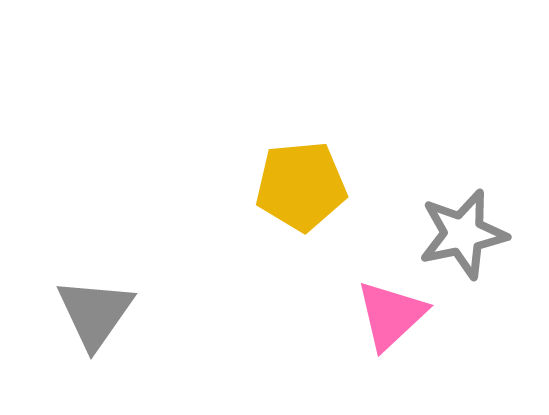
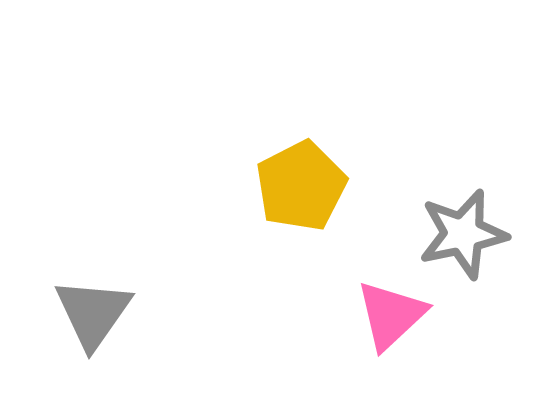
yellow pentagon: rotated 22 degrees counterclockwise
gray triangle: moved 2 px left
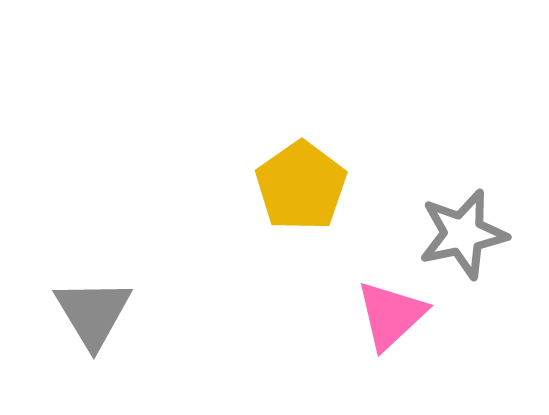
yellow pentagon: rotated 8 degrees counterclockwise
gray triangle: rotated 6 degrees counterclockwise
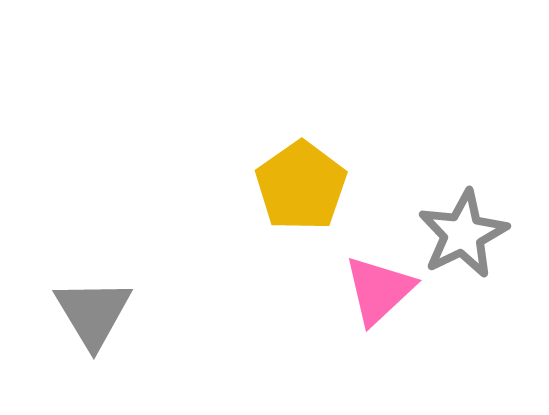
gray star: rotated 14 degrees counterclockwise
pink triangle: moved 12 px left, 25 px up
